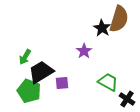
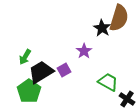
brown semicircle: moved 1 px up
purple square: moved 2 px right, 13 px up; rotated 24 degrees counterclockwise
green pentagon: rotated 15 degrees clockwise
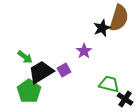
black star: rotated 18 degrees clockwise
green arrow: rotated 84 degrees counterclockwise
green trapezoid: moved 1 px right, 2 px down; rotated 15 degrees counterclockwise
black cross: moved 2 px left
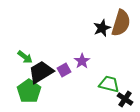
brown semicircle: moved 2 px right, 5 px down
purple star: moved 2 px left, 10 px down
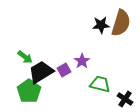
black star: moved 1 px left, 3 px up; rotated 18 degrees clockwise
green trapezoid: moved 9 px left
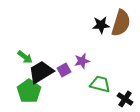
purple star: rotated 21 degrees clockwise
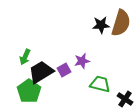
green arrow: rotated 77 degrees clockwise
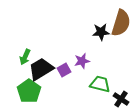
black star: moved 7 px down
black trapezoid: moved 3 px up
black cross: moved 4 px left
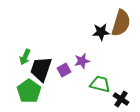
black trapezoid: rotated 40 degrees counterclockwise
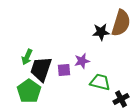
green arrow: moved 2 px right
purple square: rotated 24 degrees clockwise
green trapezoid: moved 2 px up
black cross: rotated 28 degrees clockwise
